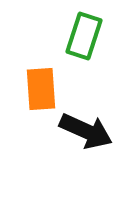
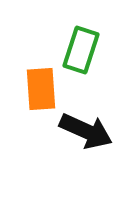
green rectangle: moved 3 px left, 14 px down
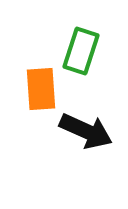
green rectangle: moved 1 px down
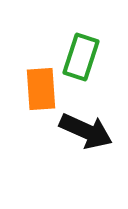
green rectangle: moved 6 px down
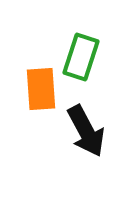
black arrow: rotated 38 degrees clockwise
